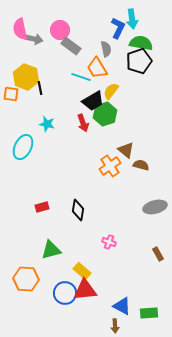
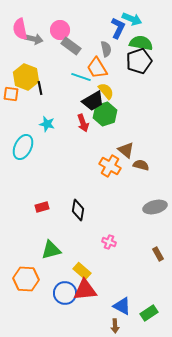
cyan arrow: rotated 60 degrees counterclockwise
yellow semicircle: moved 5 px left; rotated 102 degrees clockwise
orange cross: rotated 25 degrees counterclockwise
green rectangle: rotated 30 degrees counterclockwise
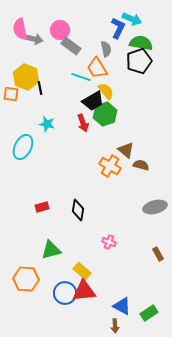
red triangle: moved 1 px left, 1 px down
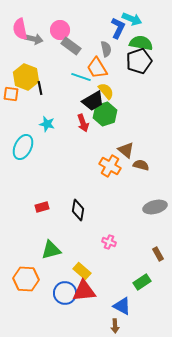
green rectangle: moved 7 px left, 31 px up
